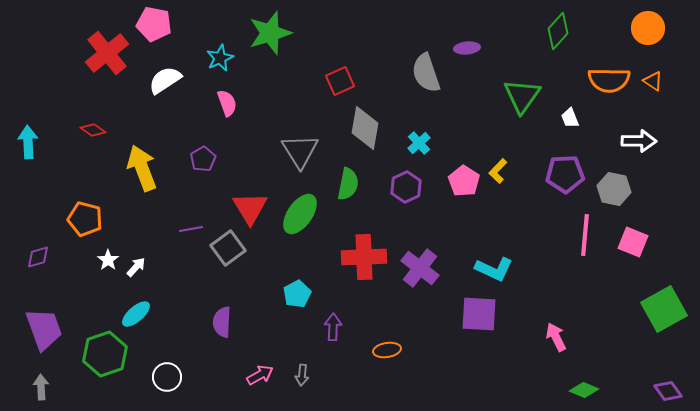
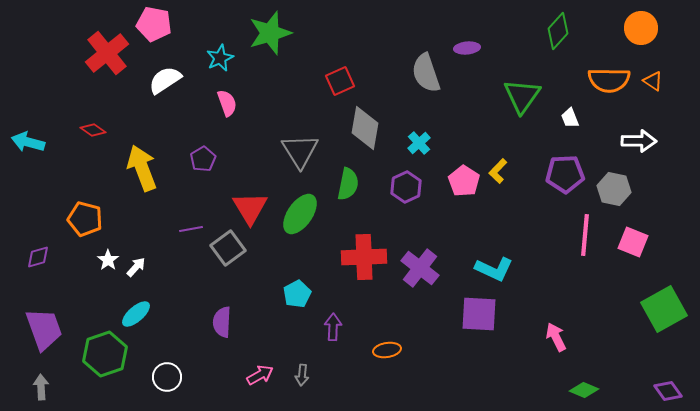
orange circle at (648, 28): moved 7 px left
cyan arrow at (28, 142): rotated 72 degrees counterclockwise
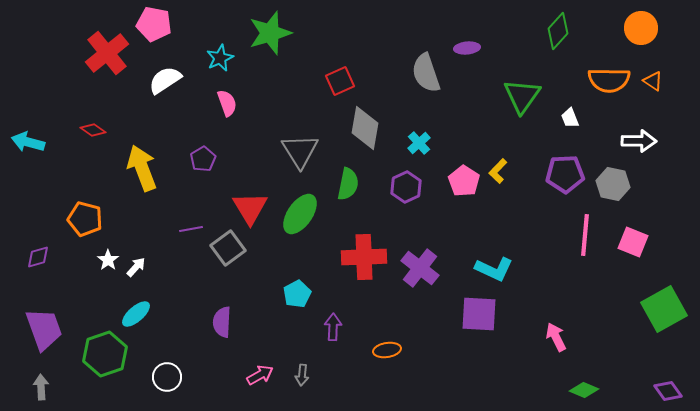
gray hexagon at (614, 189): moved 1 px left, 5 px up
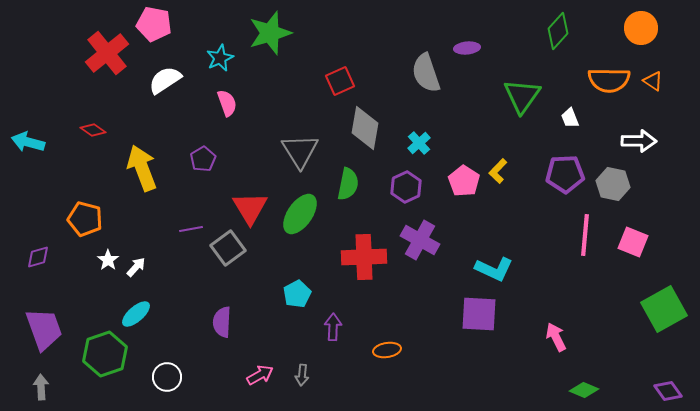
purple cross at (420, 268): moved 28 px up; rotated 9 degrees counterclockwise
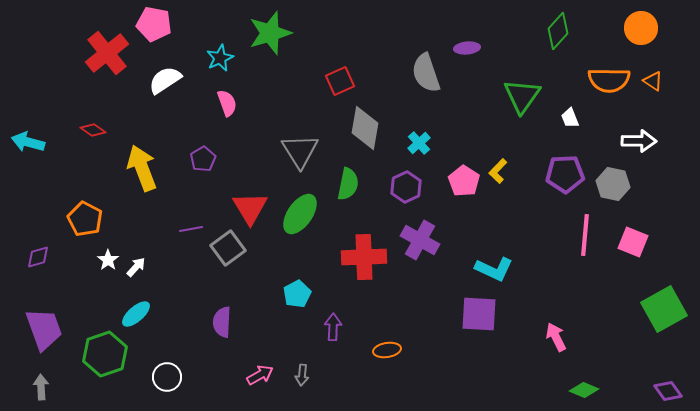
orange pentagon at (85, 219): rotated 12 degrees clockwise
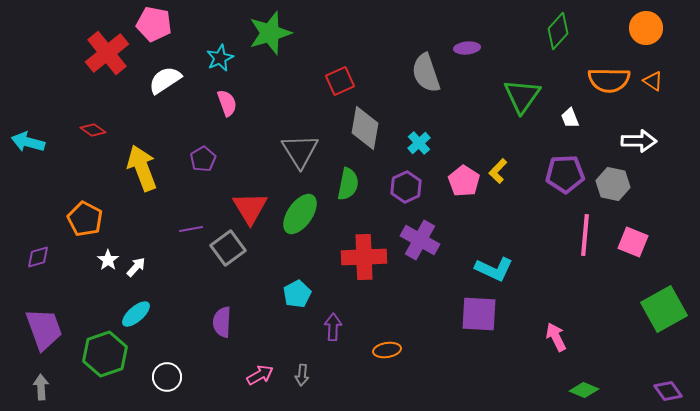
orange circle at (641, 28): moved 5 px right
